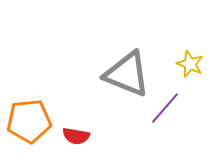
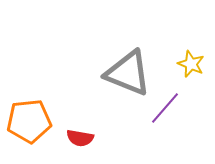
yellow star: moved 1 px right
gray triangle: moved 1 px right, 1 px up
red semicircle: moved 4 px right, 2 px down
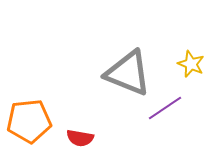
purple line: rotated 15 degrees clockwise
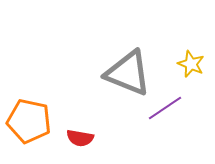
orange pentagon: rotated 18 degrees clockwise
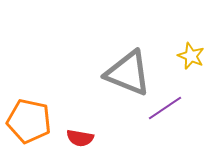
yellow star: moved 8 px up
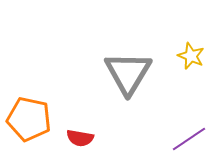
gray triangle: rotated 39 degrees clockwise
purple line: moved 24 px right, 31 px down
orange pentagon: moved 2 px up
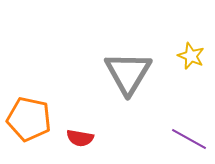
purple line: rotated 63 degrees clockwise
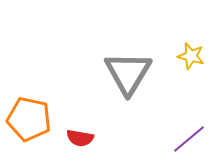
yellow star: rotated 8 degrees counterclockwise
purple line: rotated 69 degrees counterclockwise
